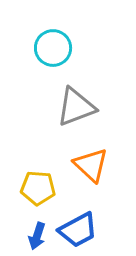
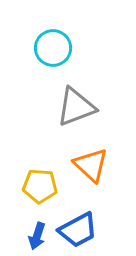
yellow pentagon: moved 2 px right, 2 px up
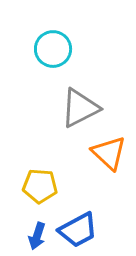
cyan circle: moved 1 px down
gray triangle: moved 4 px right, 1 px down; rotated 6 degrees counterclockwise
orange triangle: moved 18 px right, 12 px up
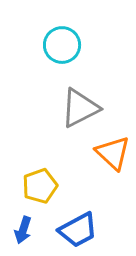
cyan circle: moved 9 px right, 4 px up
orange triangle: moved 4 px right
yellow pentagon: rotated 24 degrees counterclockwise
blue arrow: moved 14 px left, 6 px up
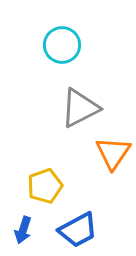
orange triangle: rotated 21 degrees clockwise
yellow pentagon: moved 5 px right
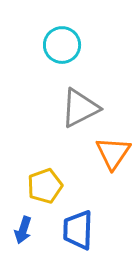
blue trapezoid: rotated 120 degrees clockwise
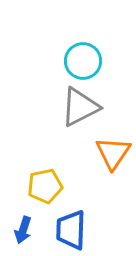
cyan circle: moved 21 px right, 16 px down
gray triangle: moved 1 px up
yellow pentagon: rotated 8 degrees clockwise
blue trapezoid: moved 7 px left
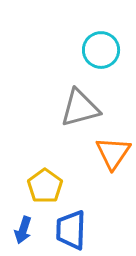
cyan circle: moved 18 px right, 11 px up
gray triangle: moved 1 px down; rotated 12 degrees clockwise
yellow pentagon: rotated 24 degrees counterclockwise
